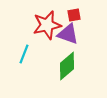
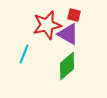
red square: rotated 24 degrees clockwise
purple triangle: rotated 10 degrees clockwise
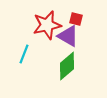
red square: moved 2 px right, 4 px down
purple triangle: moved 2 px down
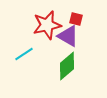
cyan line: rotated 36 degrees clockwise
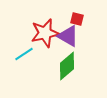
red square: moved 1 px right
red star: moved 2 px left, 8 px down
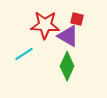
red star: moved 8 px up; rotated 16 degrees clockwise
green diamond: rotated 24 degrees counterclockwise
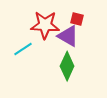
cyan line: moved 1 px left, 5 px up
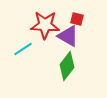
green diamond: rotated 12 degrees clockwise
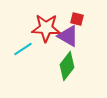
red star: moved 1 px right, 3 px down
